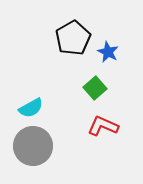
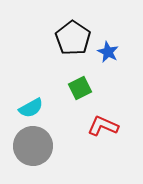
black pentagon: rotated 8 degrees counterclockwise
green square: moved 15 px left; rotated 15 degrees clockwise
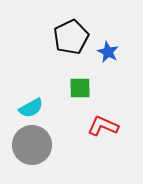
black pentagon: moved 2 px left, 1 px up; rotated 12 degrees clockwise
green square: rotated 25 degrees clockwise
gray circle: moved 1 px left, 1 px up
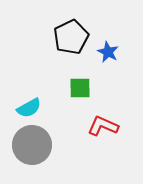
cyan semicircle: moved 2 px left
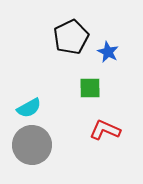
green square: moved 10 px right
red L-shape: moved 2 px right, 4 px down
